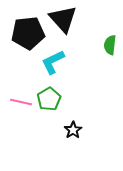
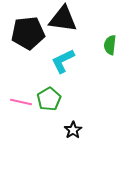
black triangle: rotated 40 degrees counterclockwise
cyan L-shape: moved 10 px right, 1 px up
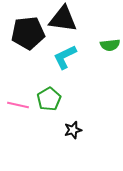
green semicircle: rotated 102 degrees counterclockwise
cyan L-shape: moved 2 px right, 4 px up
pink line: moved 3 px left, 3 px down
black star: rotated 18 degrees clockwise
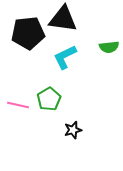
green semicircle: moved 1 px left, 2 px down
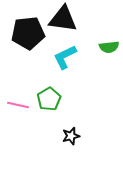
black star: moved 2 px left, 6 px down
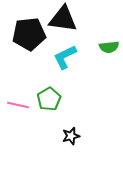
black pentagon: moved 1 px right, 1 px down
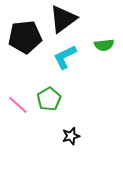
black triangle: rotated 44 degrees counterclockwise
black pentagon: moved 4 px left, 3 px down
green semicircle: moved 5 px left, 2 px up
pink line: rotated 30 degrees clockwise
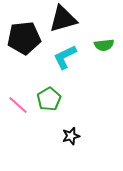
black triangle: rotated 20 degrees clockwise
black pentagon: moved 1 px left, 1 px down
